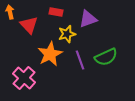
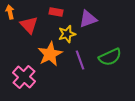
green semicircle: moved 4 px right
pink cross: moved 1 px up
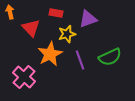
red rectangle: moved 1 px down
red triangle: moved 2 px right, 3 px down
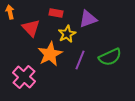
yellow star: rotated 12 degrees counterclockwise
purple line: rotated 42 degrees clockwise
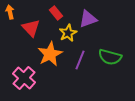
red rectangle: rotated 40 degrees clockwise
yellow star: moved 1 px right, 1 px up
green semicircle: rotated 40 degrees clockwise
pink cross: moved 1 px down
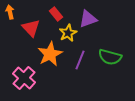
red rectangle: moved 1 px down
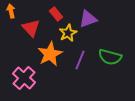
orange arrow: moved 1 px right, 1 px up
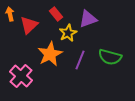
orange arrow: moved 1 px left, 3 px down
red triangle: moved 2 px left, 3 px up; rotated 30 degrees clockwise
pink cross: moved 3 px left, 2 px up
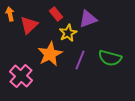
green semicircle: moved 1 px down
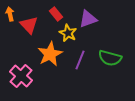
red triangle: rotated 30 degrees counterclockwise
yellow star: rotated 18 degrees counterclockwise
